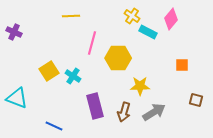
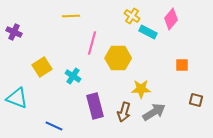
yellow square: moved 7 px left, 4 px up
yellow star: moved 1 px right, 3 px down
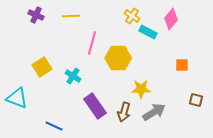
purple cross: moved 22 px right, 17 px up
purple rectangle: rotated 20 degrees counterclockwise
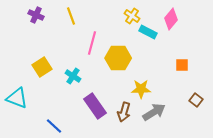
yellow line: rotated 72 degrees clockwise
brown square: rotated 24 degrees clockwise
blue line: rotated 18 degrees clockwise
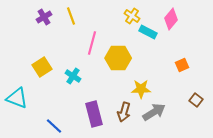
purple cross: moved 8 px right, 2 px down; rotated 35 degrees clockwise
orange square: rotated 24 degrees counterclockwise
purple rectangle: moved 1 px left, 8 px down; rotated 20 degrees clockwise
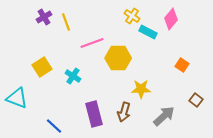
yellow line: moved 5 px left, 6 px down
pink line: rotated 55 degrees clockwise
orange square: rotated 32 degrees counterclockwise
gray arrow: moved 10 px right, 4 px down; rotated 10 degrees counterclockwise
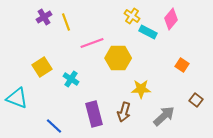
cyan cross: moved 2 px left, 3 px down
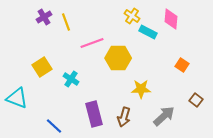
pink diamond: rotated 35 degrees counterclockwise
brown arrow: moved 5 px down
